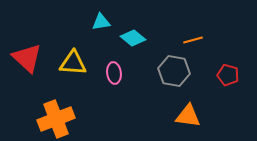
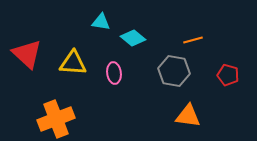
cyan triangle: rotated 18 degrees clockwise
red triangle: moved 4 px up
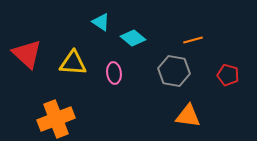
cyan triangle: rotated 24 degrees clockwise
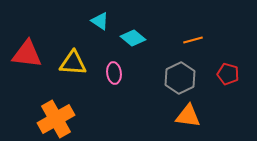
cyan triangle: moved 1 px left, 1 px up
red triangle: rotated 36 degrees counterclockwise
gray hexagon: moved 6 px right, 7 px down; rotated 24 degrees clockwise
red pentagon: moved 1 px up
orange cross: rotated 9 degrees counterclockwise
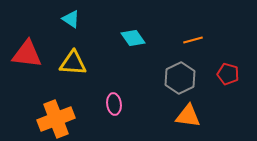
cyan triangle: moved 29 px left, 2 px up
cyan diamond: rotated 15 degrees clockwise
pink ellipse: moved 31 px down
orange cross: rotated 9 degrees clockwise
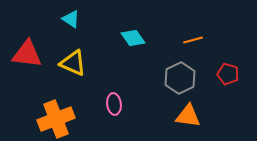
yellow triangle: rotated 20 degrees clockwise
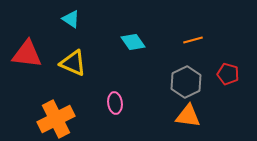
cyan diamond: moved 4 px down
gray hexagon: moved 6 px right, 4 px down
pink ellipse: moved 1 px right, 1 px up
orange cross: rotated 6 degrees counterclockwise
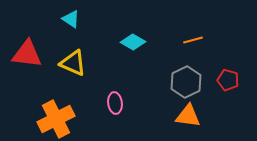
cyan diamond: rotated 25 degrees counterclockwise
red pentagon: moved 6 px down
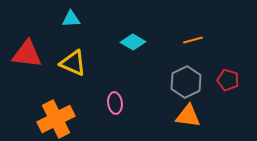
cyan triangle: rotated 36 degrees counterclockwise
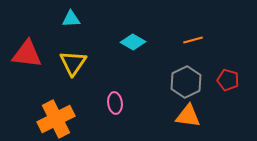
yellow triangle: rotated 40 degrees clockwise
